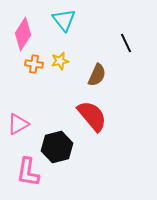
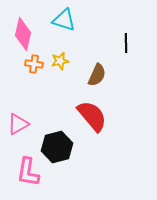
cyan triangle: rotated 35 degrees counterclockwise
pink diamond: rotated 20 degrees counterclockwise
black line: rotated 24 degrees clockwise
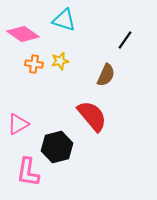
pink diamond: rotated 68 degrees counterclockwise
black line: moved 1 px left, 3 px up; rotated 36 degrees clockwise
brown semicircle: moved 9 px right
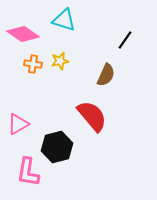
orange cross: moved 1 px left
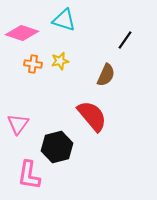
pink diamond: moved 1 px left, 1 px up; rotated 16 degrees counterclockwise
pink triangle: rotated 25 degrees counterclockwise
pink L-shape: moved 1 px right, 3 px down
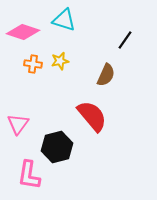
pink diamond: moved 1 px right, 1 px up
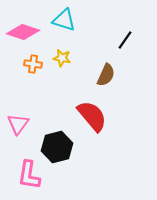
yellow star: moved 2 px right, 3 px up; rotated 24 degrees clockwise
